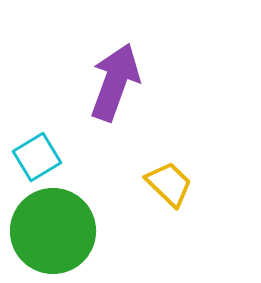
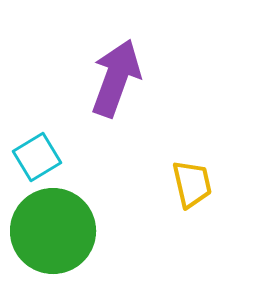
purple arrow: moved 1 px right, 4 px up
yellow trapezoid: moved 23 px right; rotated 33 degrees clockwise
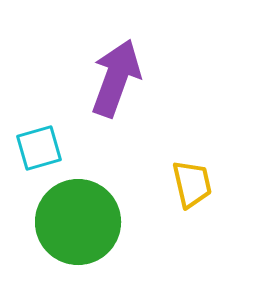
cyan square: moved 2 px right, 9 px up; rotated 15 degrees clockwise
green circle: moved 25 px right, 9 px up
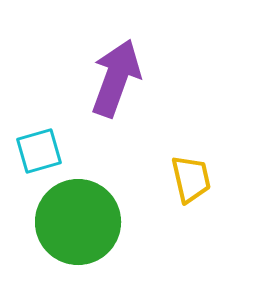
cyan square: moved 3 px down
yellow trapezoid: moved 1 px left, 5 px up
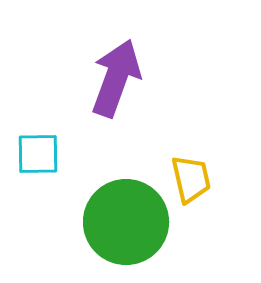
cyan square: moved 1 px left, 3 px down; rotated 15 degrees clockwise
green circle: moved 48 px right
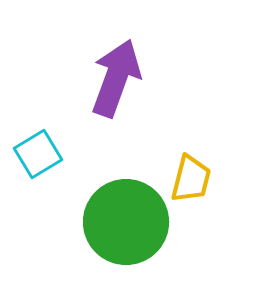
cyan square: rotated 30 degrees counterclockwise
yellow trapezoid: rotated 27 degrees clockwise
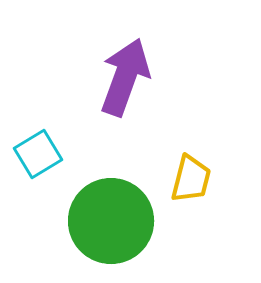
purple arrow: moved 9 px right, 1 px up
green circle: moved 15 px left, 1 px up
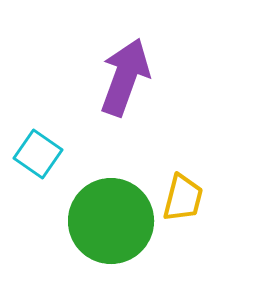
cyan square: rotated 24 degrees counterclockwise
yellow trapezoid: moved 8 px left, 19 px down
